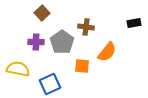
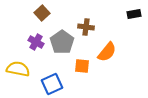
black rectangle: moved 9 px up
purple cross: rotated 28 degrees clockwise
blue square: moved 2 px right
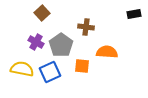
gray pentagon: moved 1 px left, 3 px down
orange semicircle: rotated 125 degrees counterclockwise
yellow semicircle: moved 4 px right
blue square: moved 2 px left, 12 px up
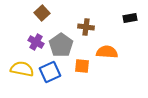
black rectangle: moved 4 px left, 4 px down
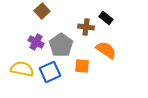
brown square: moved 2 px up
black rectangle: moved 24 px left; rotated 48 degrees clockwise
orange semicircle: moved 1 px left, 2 px up; rotated 30 degrees clockwise
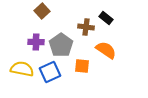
purple cross: rotated 28 degrees counterclockwise
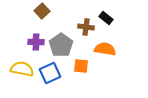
orange semicircle: moved 1 px left, 1 px up; rotated 25 degrees counterclockwise
orange square: moved 1 px left
blue square: moved 1 px down
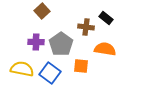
gray pentagon: moved 1 px up
blue square: rotated 30 degrees counterclockwise
